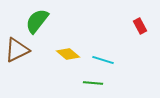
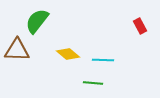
brown triangle: rotated 28 degrees clockwise
cyan line: rotated 15 degrees counterclockwise
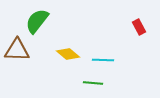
red rectangle: moved 1 px left, 1 px down
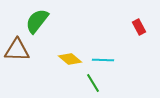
yellow diamond: moved 2 px right, 5 px down
green line: rotated 54 degrees clockwise
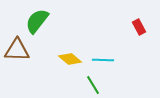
green line: moved 2 px down
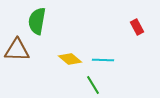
green semicircle: rotated 28 degrees counterclockwise
red rectangle: moved 2 px left
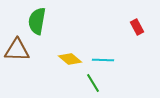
green line: moved 2 px up
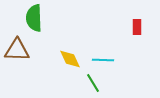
green semicircle: moved 3 px left, 3 px up; rotated 12 degrees counterclockwise
red rectangle: rotated 28 degrees clockwise
yellow diamond: rotated 25 degrees clockwise
